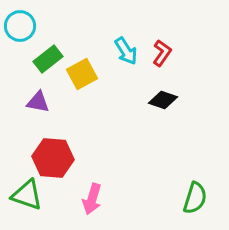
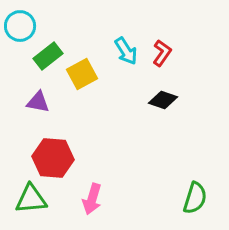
green rectangle: moved 3 px up
green triangle: moved 4 px right, 4 px down; rotated 24 degrees counterclockwise
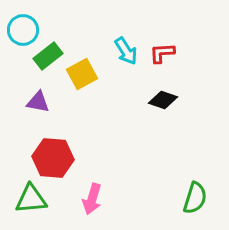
cyan circle: moved 3 px right, 4 px down
red L-shape: rotated 128 degrees counterclockwise
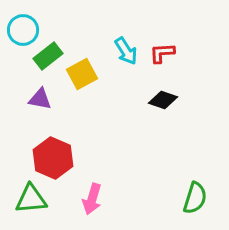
purple triangle: moved 2 px right, 3 px up
red hexagon: rotated 18 degrees clockwise
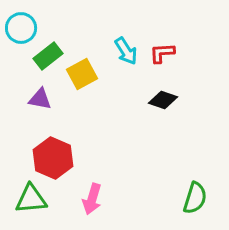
cyan circle: moved 2 px left, 2 px up
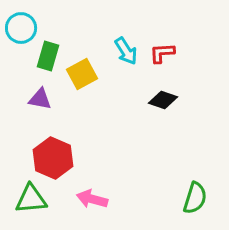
green rectangle: rotated 36 degrees counterclockwise
pink arrow: rotated 88 degrees clockwise
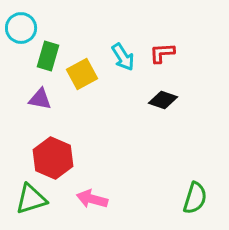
cyan arrow: moved 3 px left, 6 px down
green triangle: rotated 12 degrees counterclockwise
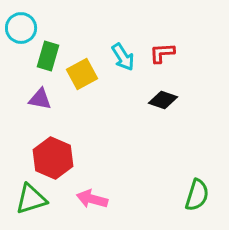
green semicircle: moved 2 px right, 3 px up
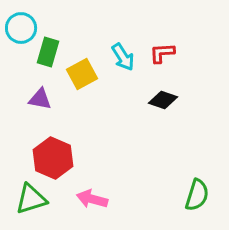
green rectangle: moved 4 px up
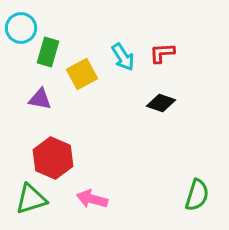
black diamond: moved 2 px left, 3 px down
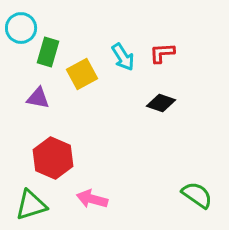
purple triangle: moved 2 px left, 1 px up
green semicircle: rotated 72 degrees counterclockwise
green triangle: moved 6 px down
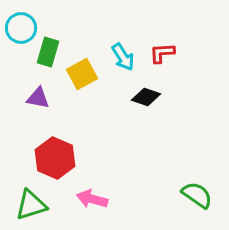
black diamond: moved 15 px left, 6 px up
red hexagon: moved 2 px right
